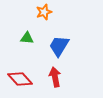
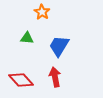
orange star: moved 2 px left; rotated 21 degrees counterclockwise
red diamond: moved 1 px right, 1 px down
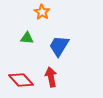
red arrow: moved 4 px left
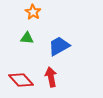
orange star: moved 9 px left
blue trapezoid: rotated 30 degrees clockwise
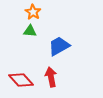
green triangle: moved 3 px right, 7 px up
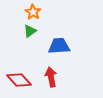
green triangle: rotated 40 degrees counterclockwise
blue trapezoid: rotated 25 degrees clockwise
red diamond: moved 2 px left
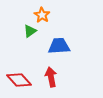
orange star: moved 9 px right, 3 px down
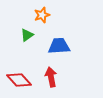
orange star: rotated 21 degrees clockwise
green triangle: moved 3 px left, 4 px down
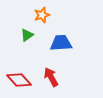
blue trapezoid: moved 2 px right, 3 px up
red arrow: rotated 18 degrees counterclockwise
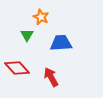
orange star: moved 1 px left, 2 px down; rotated 28 degrees counterclockwise
green triangle: rotated 24 degrees counterclockwise
red diamond: moved 2 px left, 12 px up
